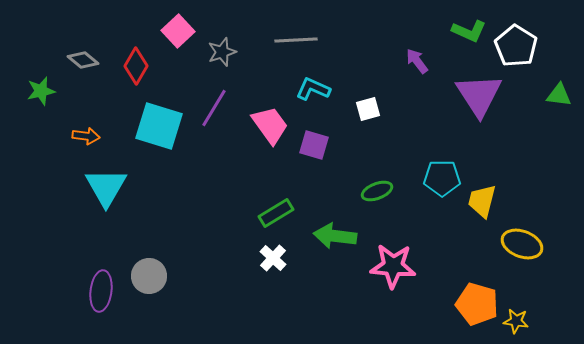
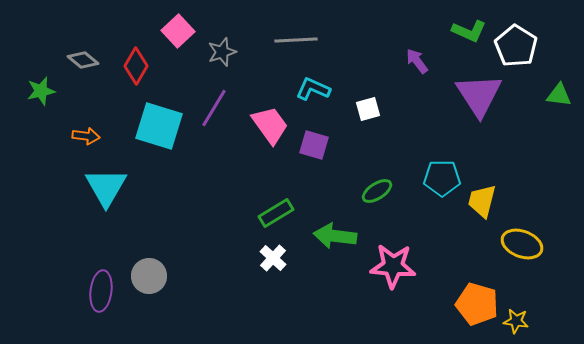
green ellipse: rotated 12 degrees counterclockwise
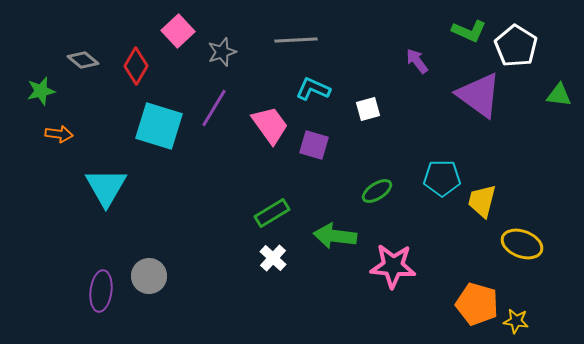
purple triangle: rotated 21 degrees counterclockwise
orange arrow: moved 27 px left, 2 px up
green rectangle: moved 4 px left
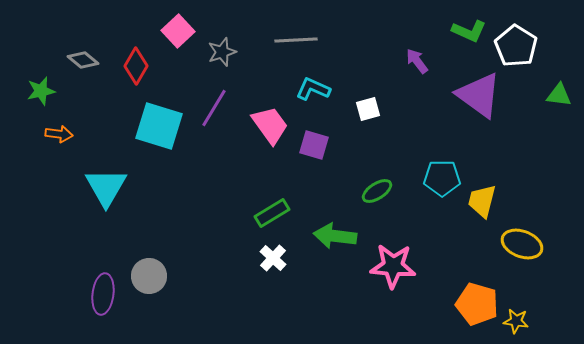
purple ellipse: moved 2 px right, 3 px down
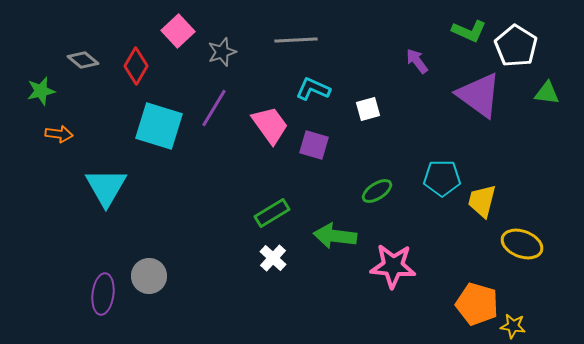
green triangle: moved 12 px left, 2 px up
yellow star: moved 3 px left, 5 px down
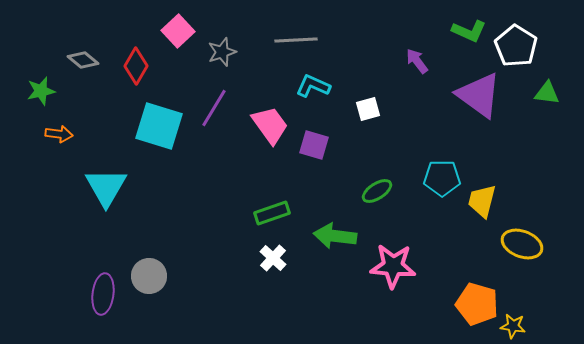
cyan L-shape: moved 3 px up
green rectangle: rotated 12 degrees clockwise
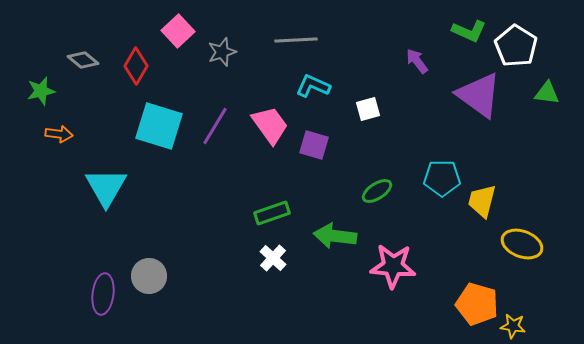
purple line: moved 1 px right, 18 px down
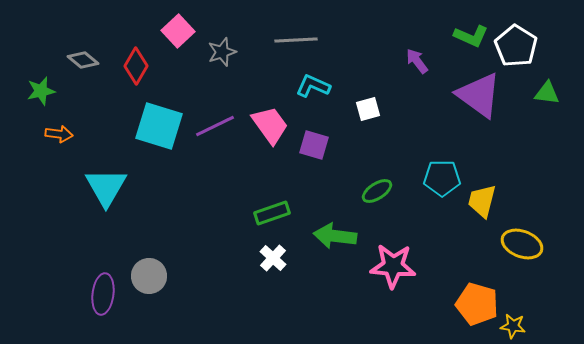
green L-shape: moved 2 px right, 5 px down
purple line: rotated 33 degrees clockwise
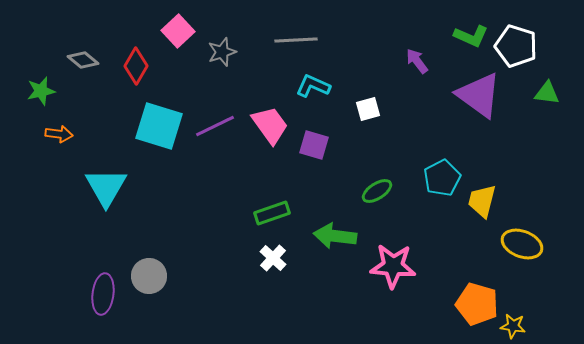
white pentagon: rotated 15 degrees counterclockwise
cyan pentagon: rotated 27 degrees counterclockwise
